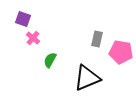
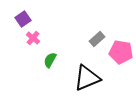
purple square: rotated 35 degrees clockwise
gray rectangle: rotated 35 degrees clockwise
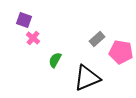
purple square: moved 1 px right, 1 px down; rotated 35 degrees counterclockwise
green semicircle: moved 5 px right
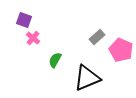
gray rectangle: moved 2 px up
pink pentagon: moved 2 px up; rotated 15 degrees clockwise
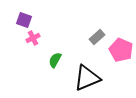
pink cross: rotated 24 degrees clockwise
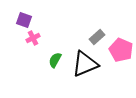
black triangle: moved 2 px left, 14 px up
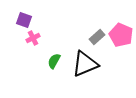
pink pentagon: moved 15 px up
green semicircle: moved 1 px left, 1 px down
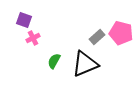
pink pentagon: moved 2 px up; rotated 10 degrees counterclockwise
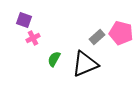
green semicircle: moved 2 px up
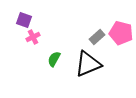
pink cross: moved 1 px up
black triangle: moved 3 px right
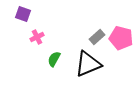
purple square: moved 1 px left, 6 px up
pink pentagon: moved 5 px down
pink cross: moved 4 px right
